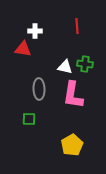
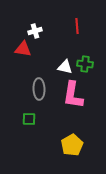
white cross: rotated 16 degrees counterclockwise
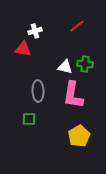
red line: rotated 56 degrees clockwise
gray ellipse: moved 1 px left, 2 px down
yellow pentagon: moved 7 px right, 9 px up
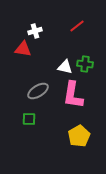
gray ellipse: rotated 60 degrees clockwise
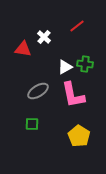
white cross: moved 9 px right, 6 px down; rotated 32 degrees counterclockwise
white triangle: rotated 42 degrees counterclockwise
pink L-shape: rotated 20 degrees counterclockwise
green square: moved 3 px right, 5 px down
yellow pentagon: rotated 10 degrees counterclockwise
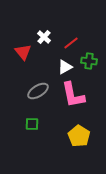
red line: moved 6 px left, 17 px down
red triangle: moved 3 px down; rotated 42 degrees clockwise
green cross: moved 4 px right, 3 px up
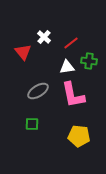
white triangle: moved 2 px right; rotated 21 degrees clockwise
yellow pentagon: rotated 25 degrees counterclockwise
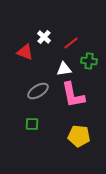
red triangle: moved 2 px right; rotated 30 degrees counterclockwise
white triangle: moved 3 px left, 2 px down
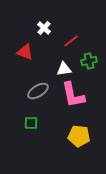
white cross: moved 9 px up
red line: moved 2 px up
green cross: rotated 21 degrees counterclockwise
green square: moved 1 px left, 1 px up
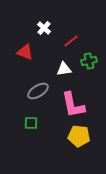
pink L-shape: moved 10 px down
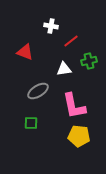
white cross: moved 7 px right, 2 px up; rotated 32 degrees counterclockwise
pink L-shape: moved 1 px right, 1 px down
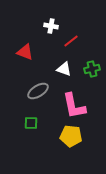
green cross: moved 3 px right, 8 px down
white triangle: rotated 28 degrees clockwise
yellow pentagon: moved 8 px left
